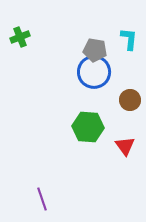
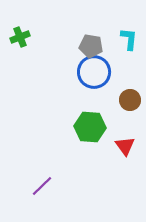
gray pentagon: moved 4 px left, 4 px up
green hexagon: moved 2 px right
purple line: moved 13 px up; rotated 65 degrees clockwise
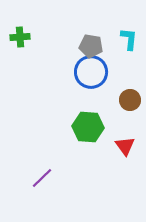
green cross: rotated 18 degrees clockwise
blue circle: moved 3 px left
green hexagon: moved 2 px left
purple line: moved 8 px up
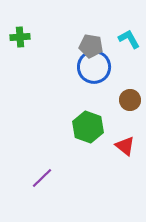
cyan L-shape: rotated 35 degrees counterclockwise
blue circle: moved 3 px right, 5 px up
green hexagon: rotated 16 degrees clockwise
red triangle: rotated 15 degrees counterclockwise
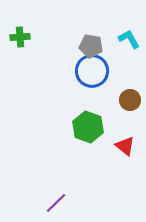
blue circle: moved 2 px left, 4 px down
purple line: moved 14 px right, 25 px down
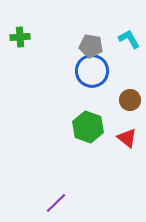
red triangle: moved 2 px right, 8 px up
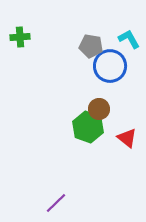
blue circle: moved 18 px right, 5 px up
brown circle: moved 31 px left, 9 px down
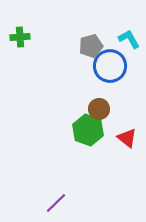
gray pentagon: rotated 25 degrees counterclockwise
green hexagon: moved 3 px down
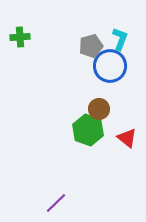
cyan L-shape: moved 9 px left; rotated 50 degrees clockwise
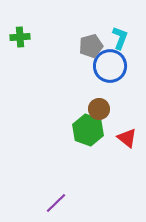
cyan L-shape: moved 1 px up
